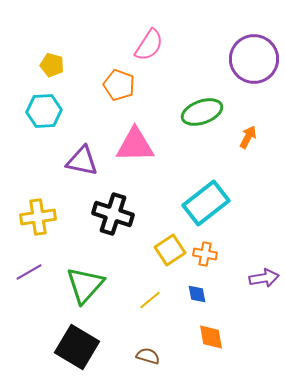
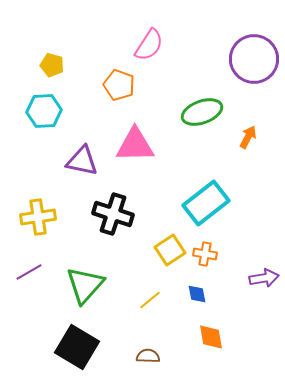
brown semicircle: rotated 15 degrees counterclockwise
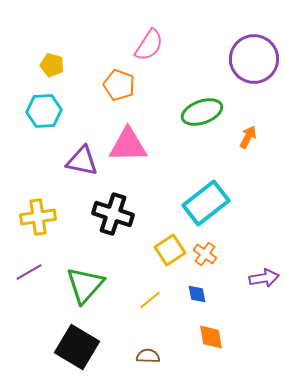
pink triangle: moved 7 px left
orange cross: rotated 25 degrees clockwise
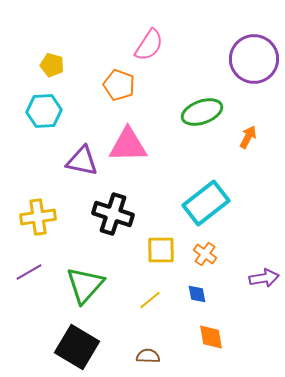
yellow square: moved 9 px left; rotated 32 degrees clockwise
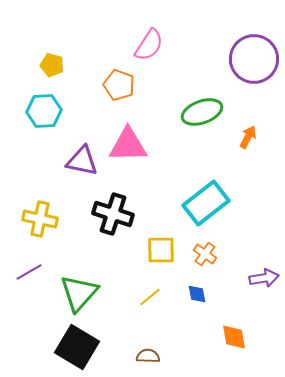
yellow cross: moved 2 px right, 2 px down; rotated 20 degrees clockwise
green triangle: moved 6 px left, 8 px down
yellow line: moved 3 px up
orange diamond: moved 23 px right
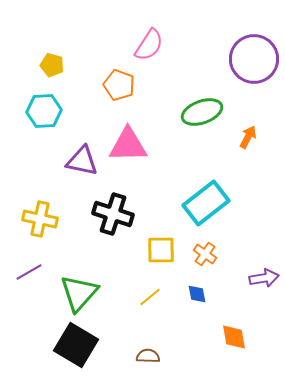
black square: moved 1 px left, 2 px up
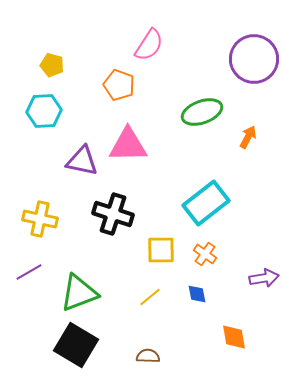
green triangle: rotated 27 degrees clockwise
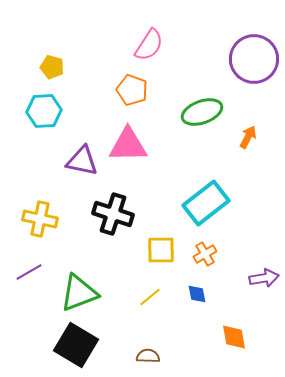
yellow pentagon: moved 2 px down
orange pentagon: moved 13 px right, 5 px down
orange cross: rotated 25 degrees clockwise
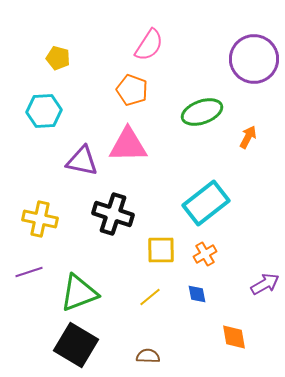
yellow pentagon: moved 6 px right, 9 px up
purple line: rotated 12 degrees clockwise
purple arrow: moved 1 px right, 6 px down; rotated 20 degrees counterclockwise
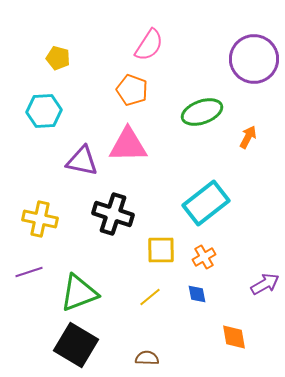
orange cross: moved 1 px left, 3 px down
brown semicircle: moved 1 px left, 2 px down
